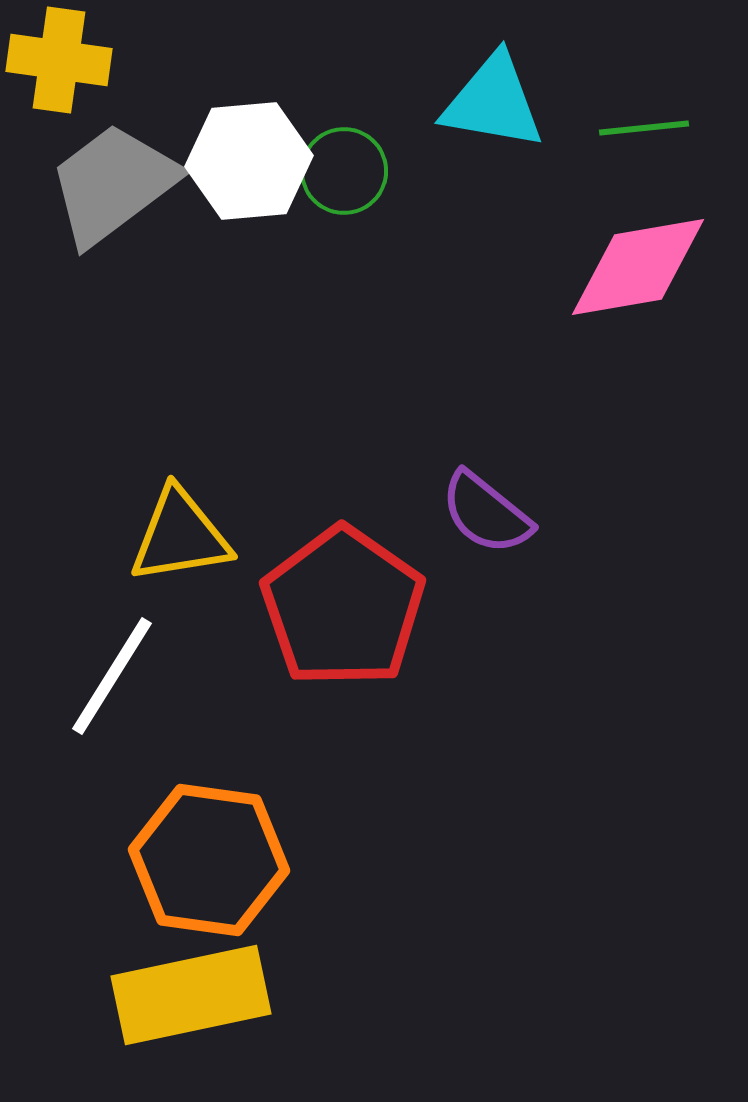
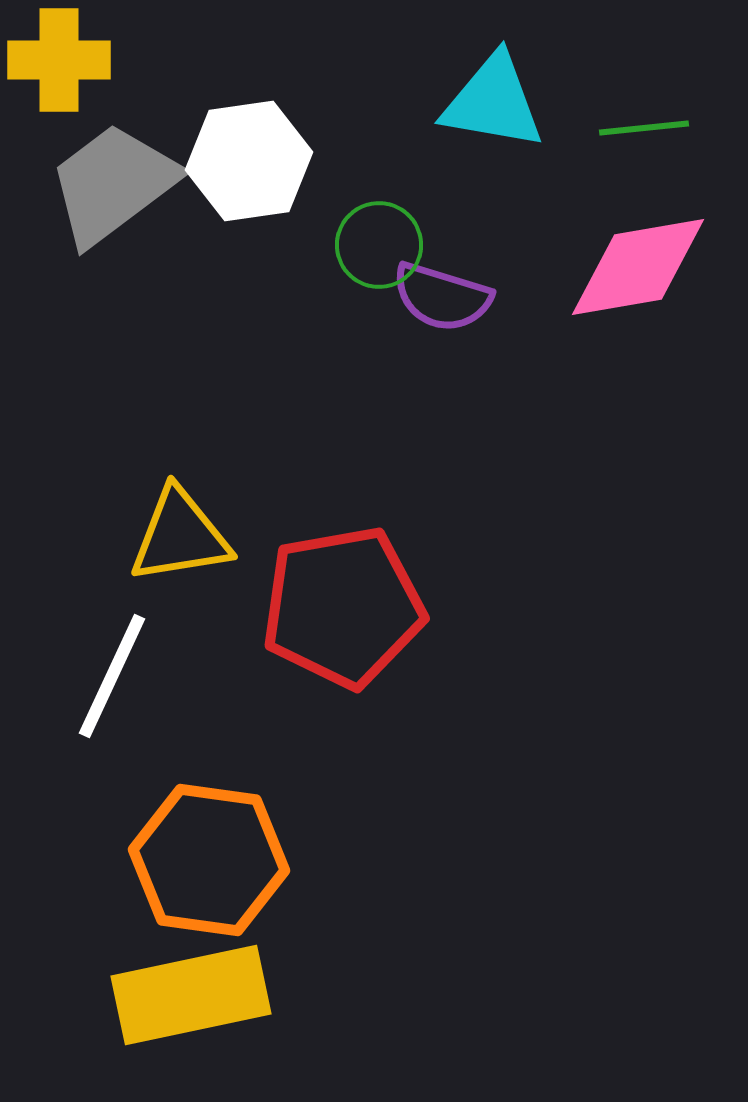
yellow cross: rotated 8 degrees counterclockwise
white hexagon: rotated 3 degrees counterclockwise
green circle: moved 35 px right, 74 px down
purple semicircle: moved 44 px left, 216 px up; rotated 22 degrees counterclockwise
red pentagon: rotated 27 degrees clockwise
white line: rotated 7 degrees counterclockwise
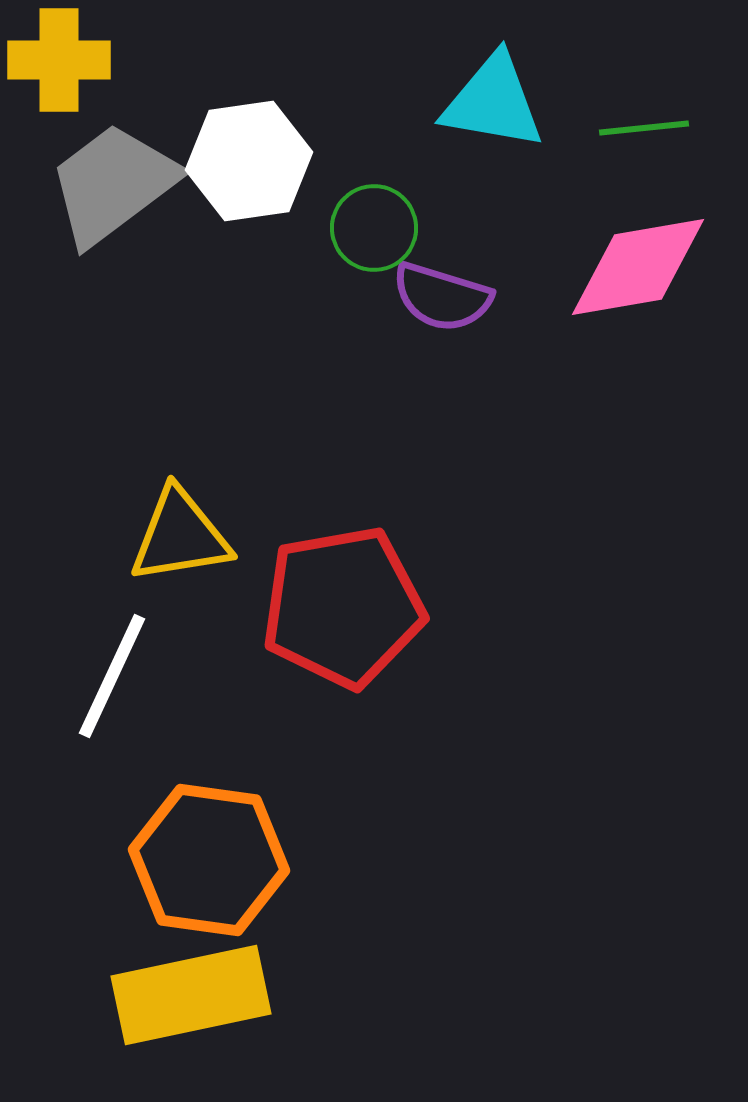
green circle: moved 5 px left, 17 px up
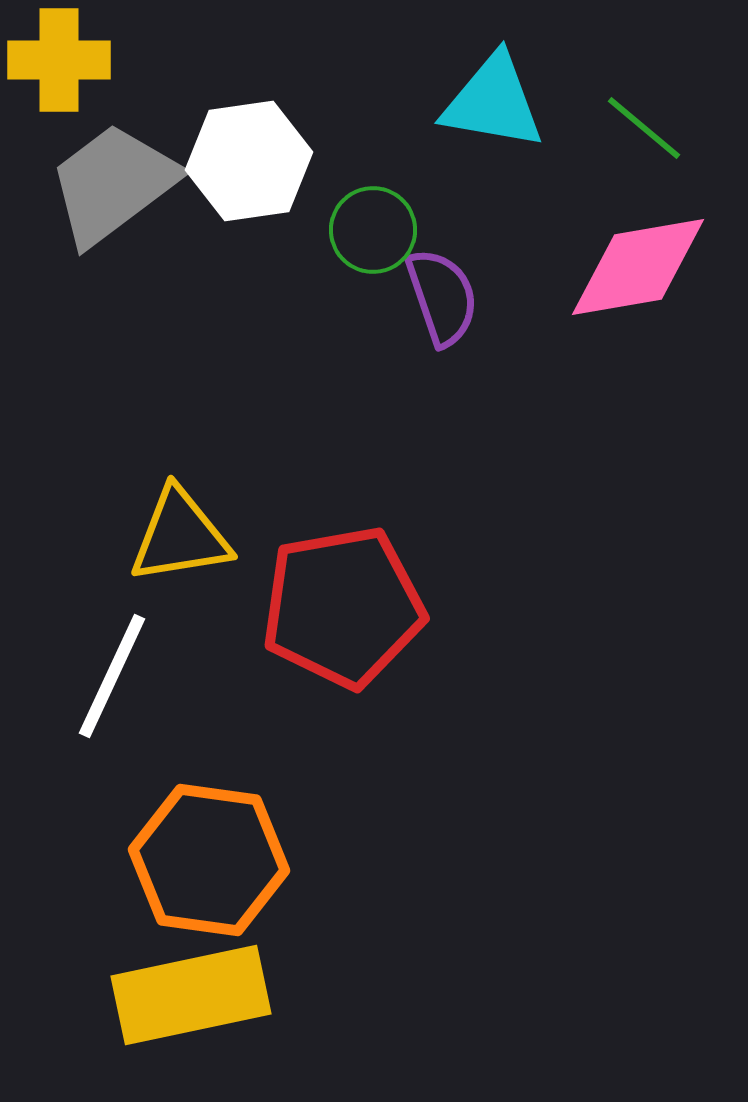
green line: rotated 46 degrees clockwise
green circle: moved 1 px left, 2 px down
purple semicircle: rotated 126 degrees counterclockwise
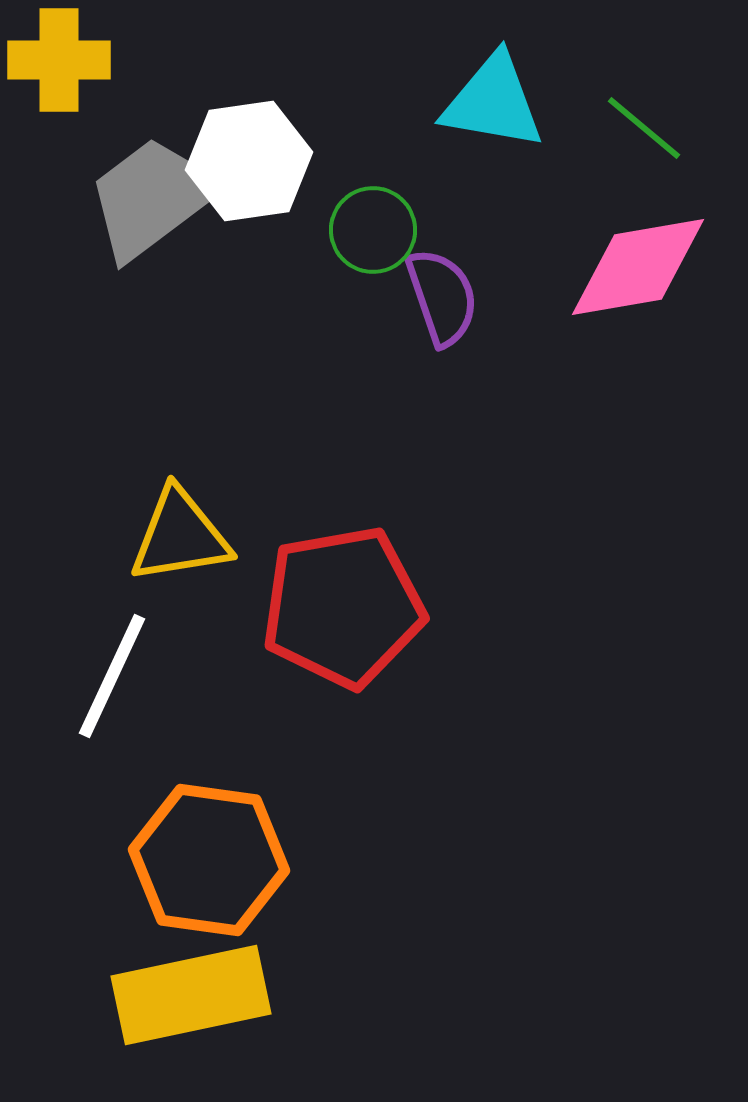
gray trapezoid: moved 39 px right, 14 px down
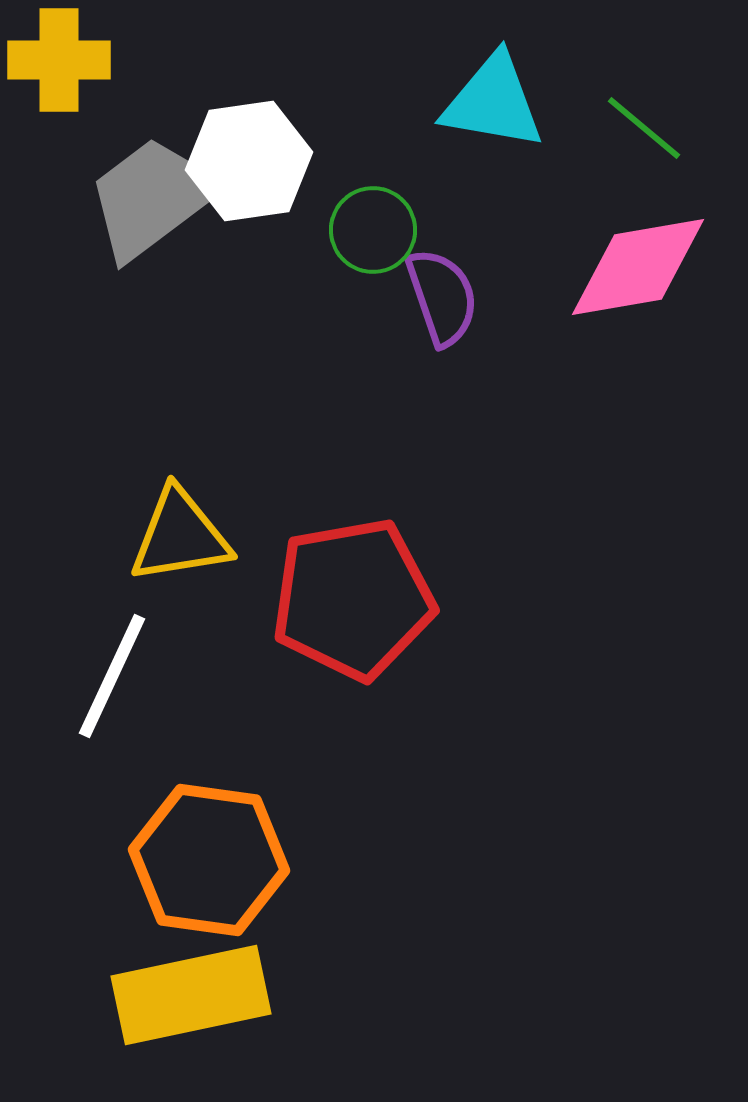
red pentagon: moved 10 px right, 8 px up
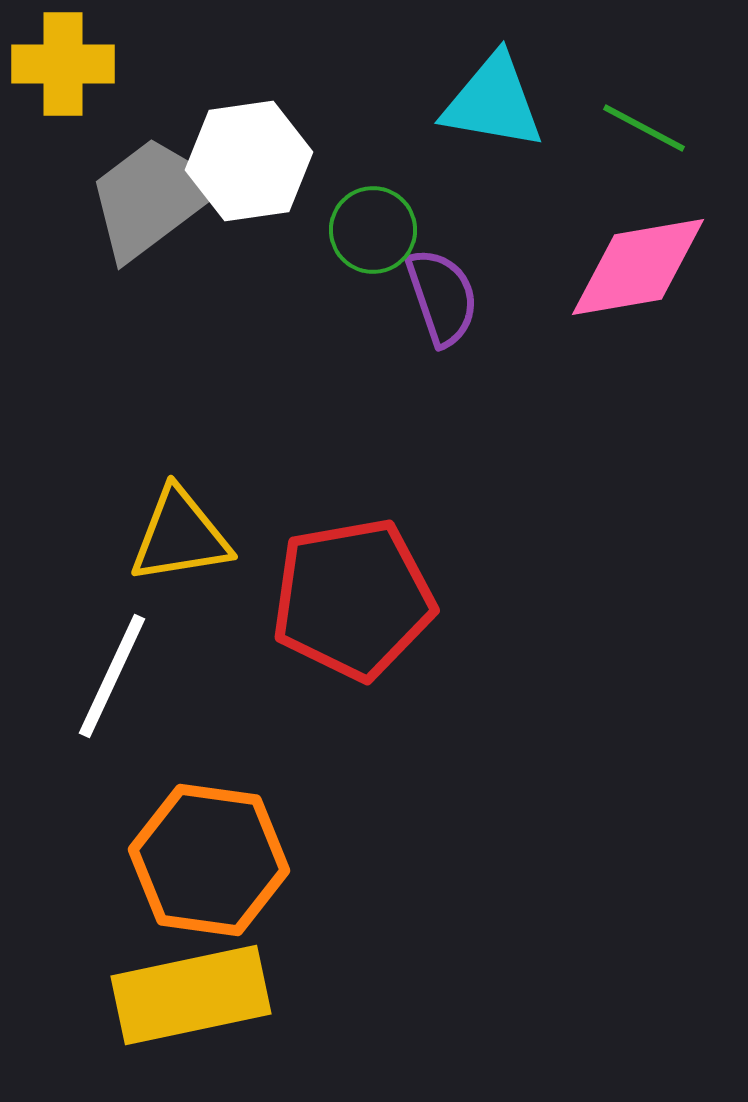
yellow cross: moved 4 px right, 4 px down
green line: rotated 12 degrees counterclockwise
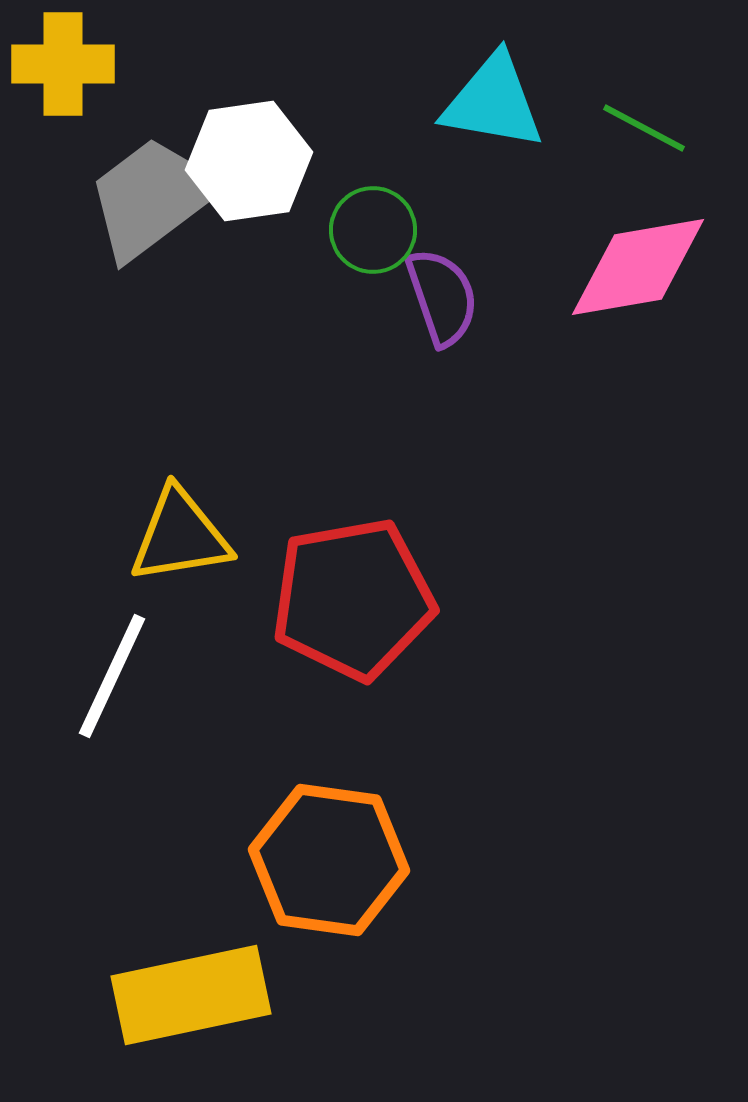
orange hexagon: moved 120 px right
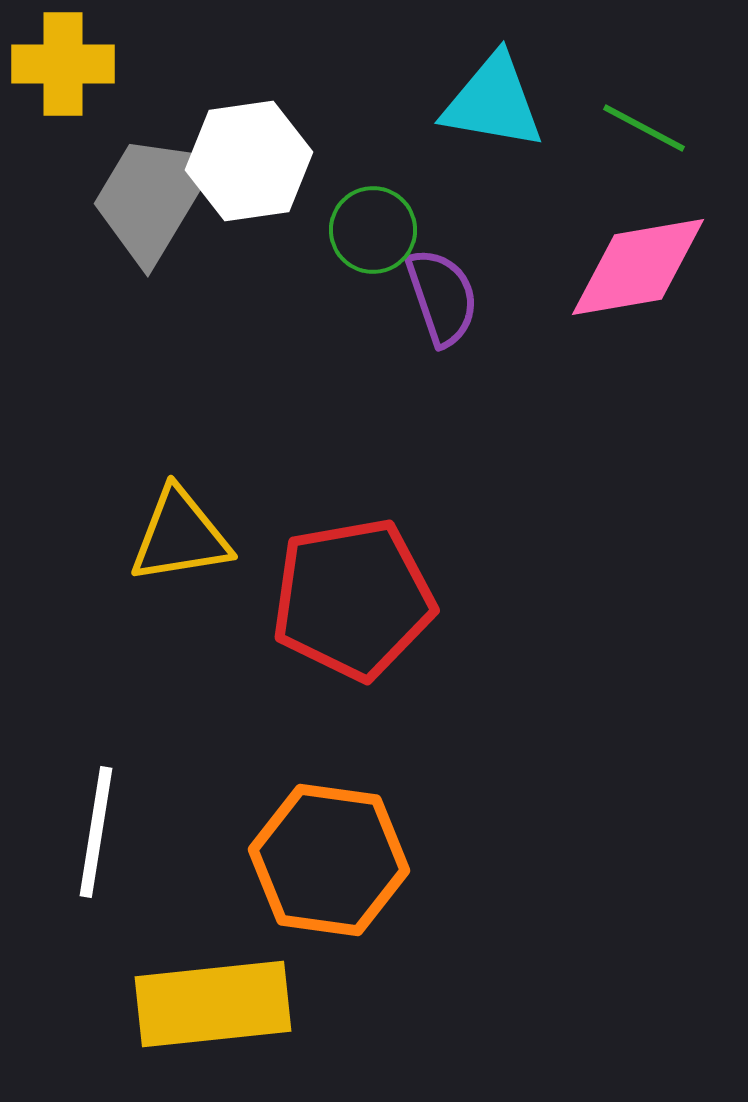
gray trapezoid: rotated 22 degrees counterclockwise
white line: moved 16 px left, 156 px down; rotated 16 degrees counterclockwise
yellow rectangle: moved 22 px right, 9 px down; rotated 6 degrees clockwise
